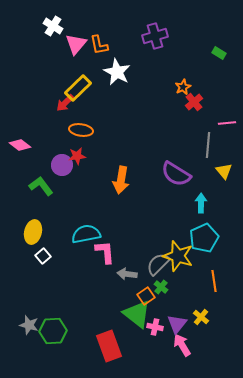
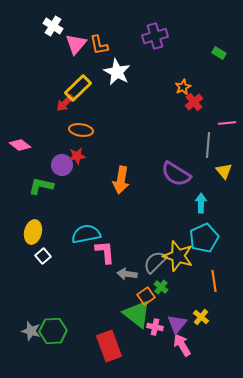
green L-shape: rotated 40 degrees counterclockwise
gray semicircle: moved 3 px left, 2 px up
gray star: moved 2 px right, 6 px down
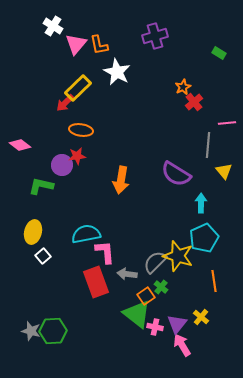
red rectangle: moved 13 px left, 64 px up
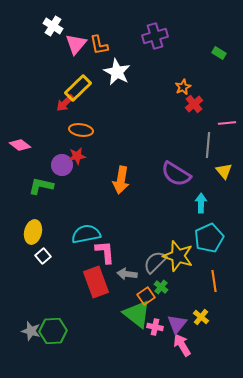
red cross: moved 2 px down
cyan pentagon: moved 5 px right
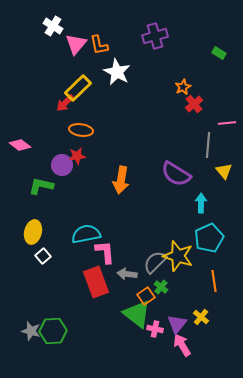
pink cross: moved 2 px down
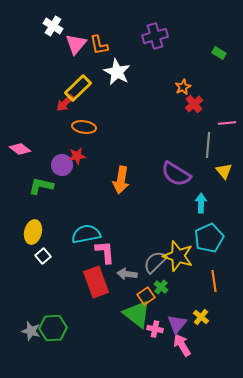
orange ellipse: moved 3 px right, 3 px up
pink diamond: moved 4 px down
green hexagon: moved 3 px up
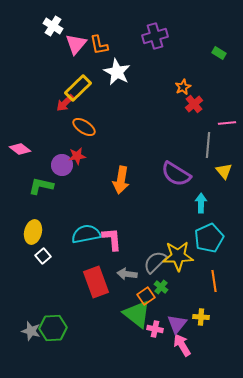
orange ellipse: rotated 25 degrees clockwise
pink L-shape: moved 7 px right, 13 px up
yellow star: rotated 20 degrees counterclockwise
yellow cross: rotated 35 degrees counterclockwise
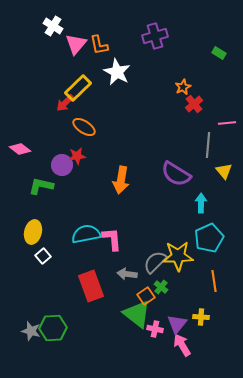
red rectangle: moved 5 px left, 4 px down
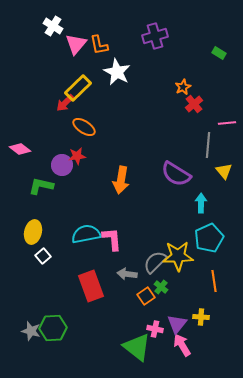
green triangle: moved 33 px down
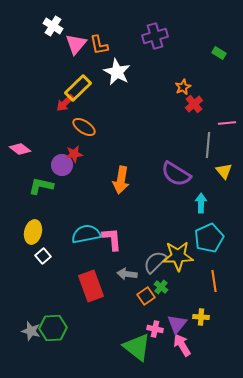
red star: moved 3 px left, 2 px up
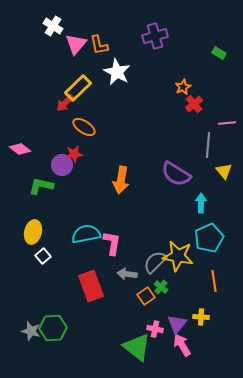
pink L-shape: moved 4 px down; rotated 15 degrees clockwise
yellow star: rotated 12 degrees clockwise
